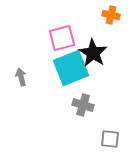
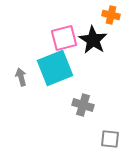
pink square: moved 2 px right
black star: moved 13 px up
cyan square: moved 16 px left
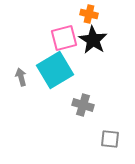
orange cross: moved 22 px left, 1 px up
cyan square: moved 2 px down; rotated 9 degrees counterclockwise
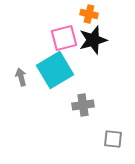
black star: rotated 24 degrees clockwise
gray cross: rotated 25 degrees counterclockwise
gray square: moved 3 px right
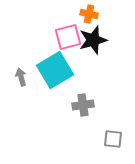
pink square: moved 4 px right, 1 px up
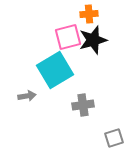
orange cross: rotated 18 degrees counterclockwise
gray arrow: moved 6 px right, 19 px down; rotated 96 degrees clockwise
gray square: moved 1 px right, 1 px up; rotated 24 degrees counterclockwise
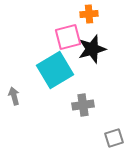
black star: moved 1 px left, 9 px down
gray arrow: moved 13 px left; rotated 96 degrees counterclockwise
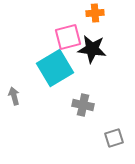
orange cross: moved 6 px right, 1 px up
black star: rotated 24 degrees clockwise
cyan square: moved 2 px up
gray cross: rotated 20 degrees clockwise
